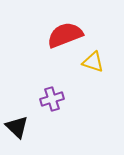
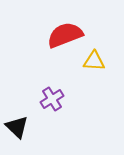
yellow triangle: moved 1 px right, 1 px up; rotated 15 degrees counterclockwise
purple cross: rotated 15 degrees counterclockwise
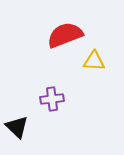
purple cross: rotated 25 degrees clockwise
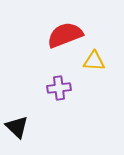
purple cross: moved 7 px right, 11 px up
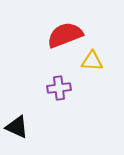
yellow triangle: moved 2 px left
black triangle: rotated 20 degrees counterclockwise
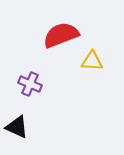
red semicircle: moved 4 px left
purple cross: moved 29 px left, 4 px up; rotated 30 degrees clockwise
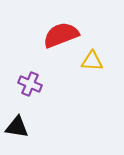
black triangle: rotated 15 degrees counterclockwise
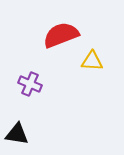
black triangle: moved 7 px down
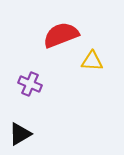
black triangle: moved 3 px right; rotated 40 degrees counterclockwise
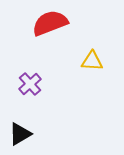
red semicircle: moved 11 px left, 12 px up
purple cross: rotated 25 degrees clockwise
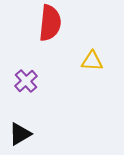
red semicircle: rotated 117 degrees clockwise
purple cross: moved 4 px left, 3 px up
